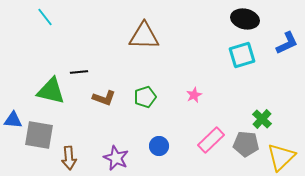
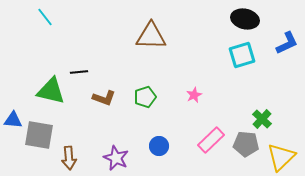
brown triangle: moved 7 px right
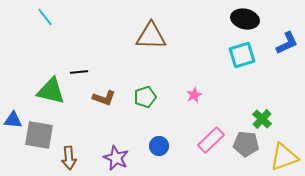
yellow triangle: moved 3 px right; rotated 24 degrees clockwise
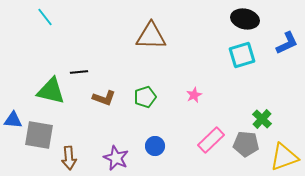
blue circle: moved 4 px left
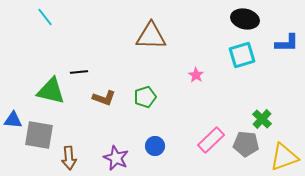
blue L-shape: rotated 25 degrees clockwise
pink star: moved 2 px right, 20 px up; rotated 14 degrees counterclockwise
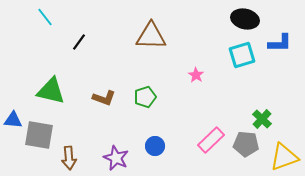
blue L-shape: moved 7 px left
black line: moved 30 px up; rotated 48 degrees counterclockwise
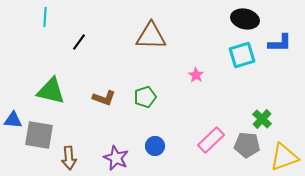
cyan line: rotated 42 degrees clockwise
gray pentagon: moved 1 px right, 1 px down
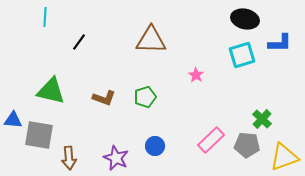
brown triangle: moved 4 px down
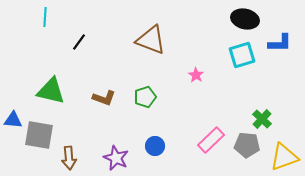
brown triangle: rotated 20 degrees clockwise
